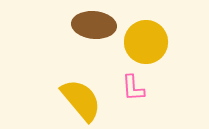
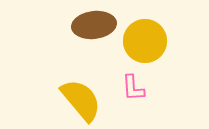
brown ellipse: rotated 12 degrees counterclockwise
yellow circle: moved 1 px left, 1 px up
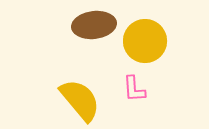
pink L-shape: moved 1 px right, 1 px down
yellow semicircle: moved 1 px left
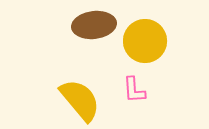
pink L-shape: moved 1 px down
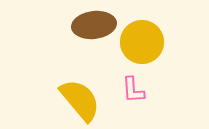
yellow circle: moved 3 px left, 1 px down
pink L-shape: moved 1 px left
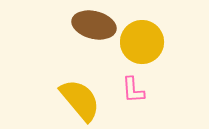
brown ellipse: rotated 21 degrees clockwise
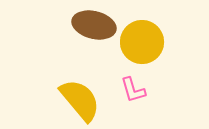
pink L-shape: rotated 12 degrees counterclockwise
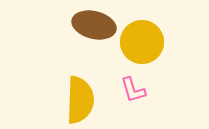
yellow semicircle: rotated 42 degrees clockwise
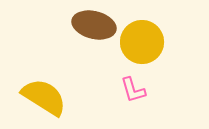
yellow semicircle: moved 36 px left, 3 px up; rotated 60 degrees counterclockwise
